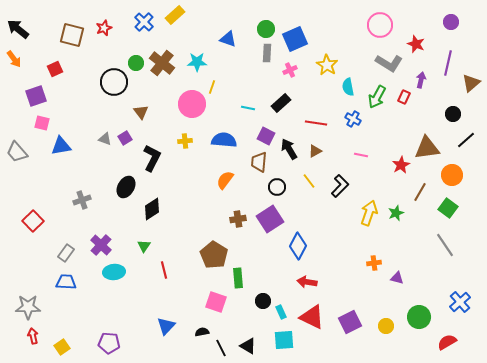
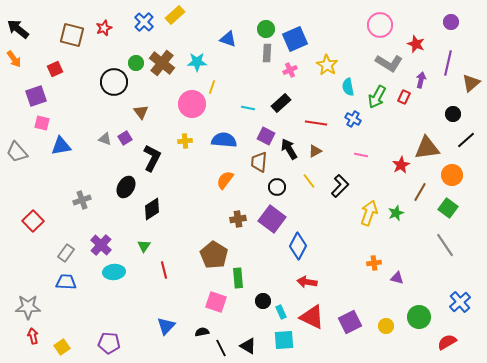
purple square at (270, 219): moved 2 px right; rotated 20 degrees counterclockwise
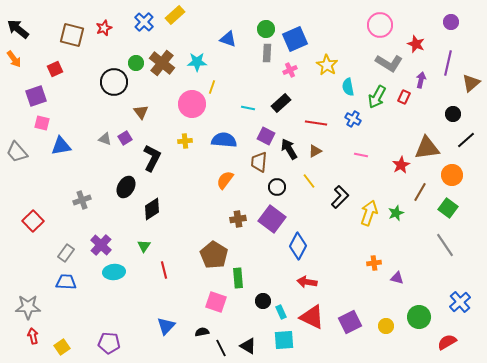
black L-shape at (340, 186): moved 11 px down
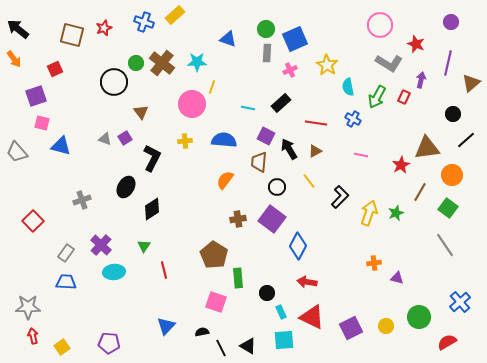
blue cross at (144, 22): rotated 24 degrees counterclockwise
blue triangle at (61, 146): rotated 25 degrees clockwise
black circle at (263, 301): moved 4 px right, 8 px up
purple square at (350, 322): moved 1 px right, 6 px down
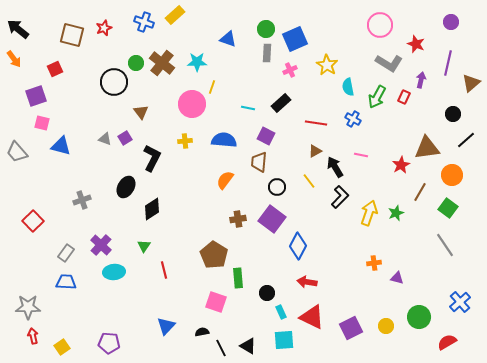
black arrow at (289, 149): moved 46 px right, 18 px down
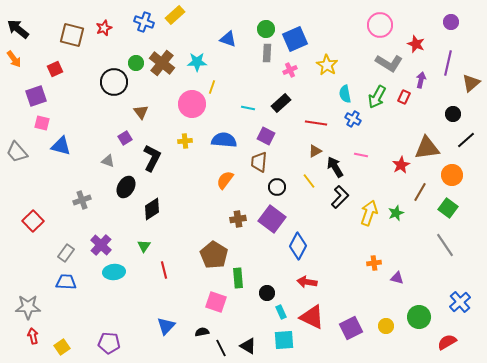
cyan semicircle at (348, 87): moved 3 px left, 7 px down
gray triangle at (105, 139): moved 3 px right, 22 px down
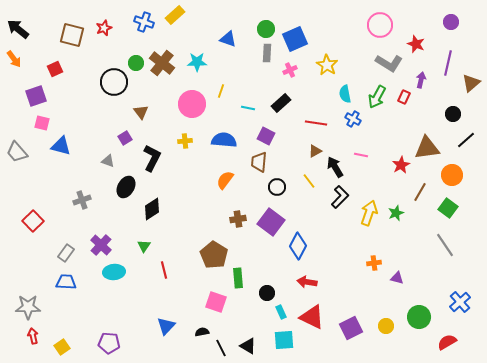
yellow line at (212, 87): moved 9 px right, 4 px down
purple square at (272, 219): moved 1 px left, 3 px down
